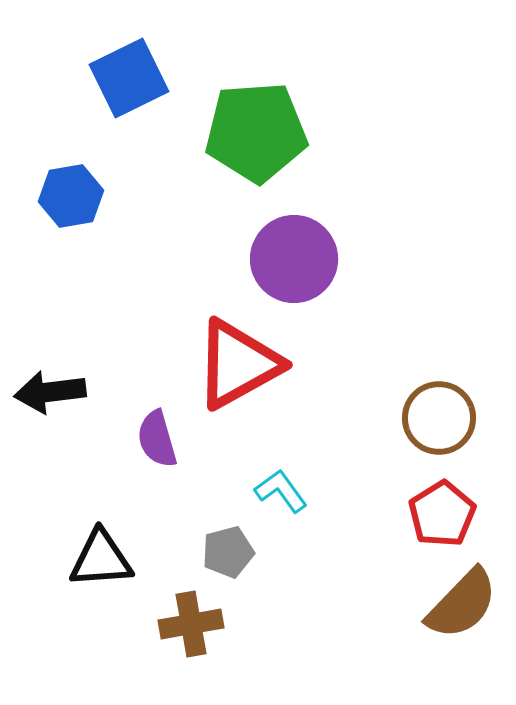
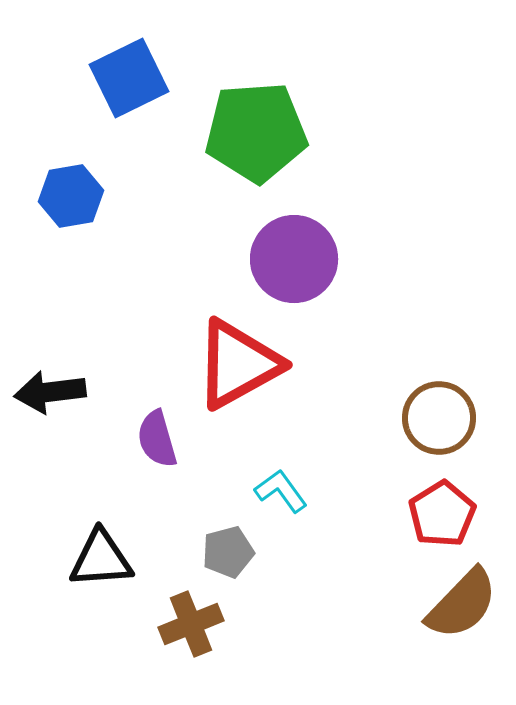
brown cross: rotated 12 degrees counterclockwise
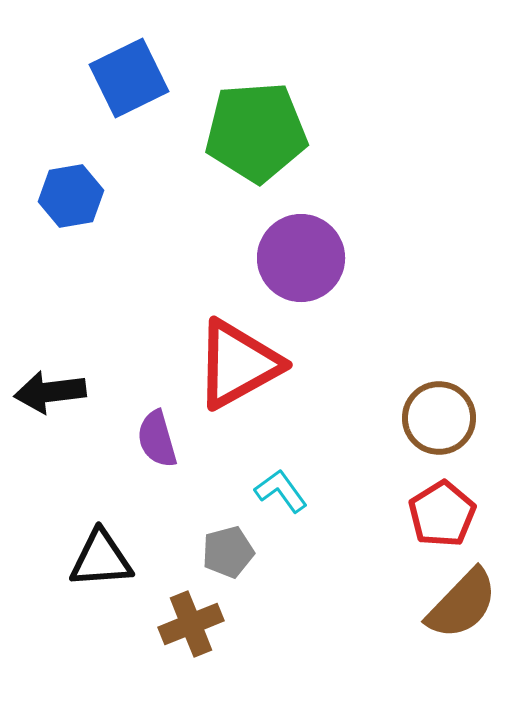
purple circle: moved 7 px right, 1 px up
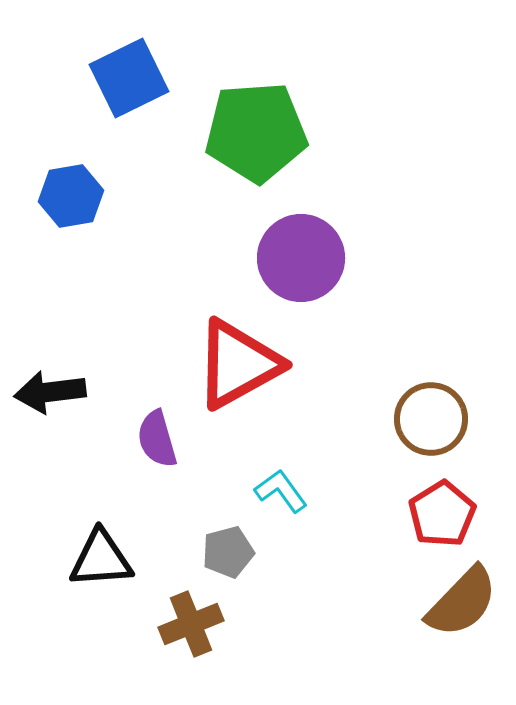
brown circle: moved 8 px left, 1 px down
brown semicircle: moved 2 px up
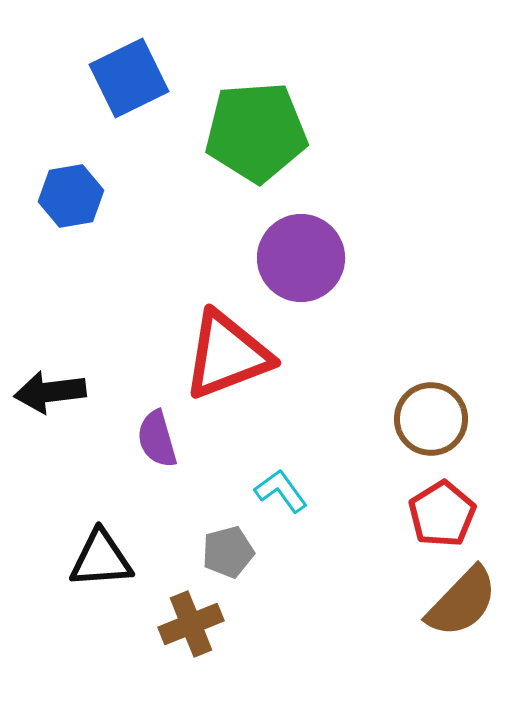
red triangle: moved 11 px left, 9 px up; rotated 8 degrees clockwise
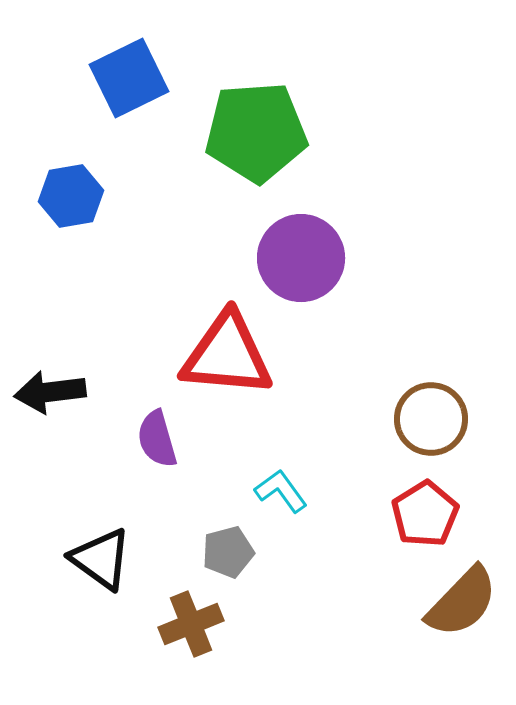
red triangle: rotated 26 degrees clockwise
red pentagon: moved 17 px left
black triangle: rotated 40 degrees clockwise
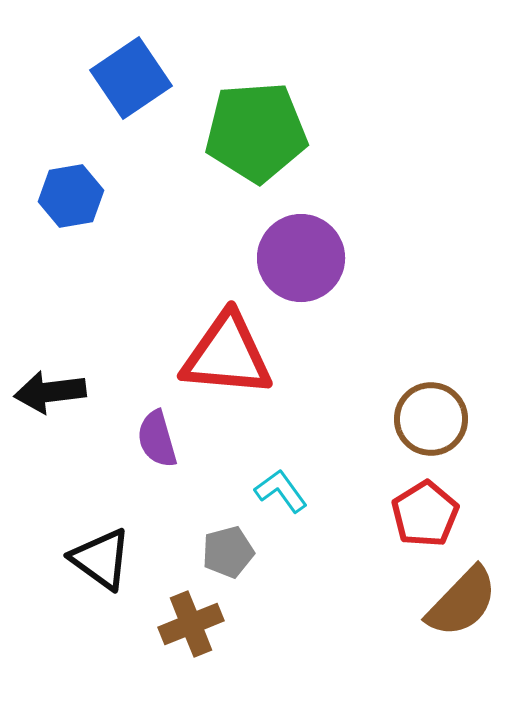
blue square: moved 2 px right; rotated 8 degrees counterclockwise
